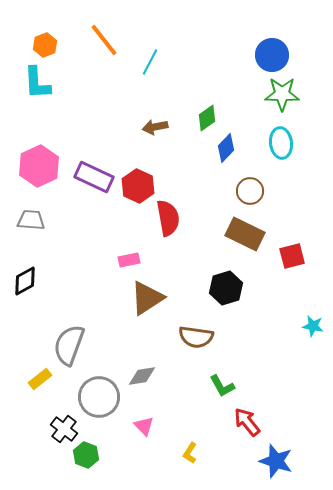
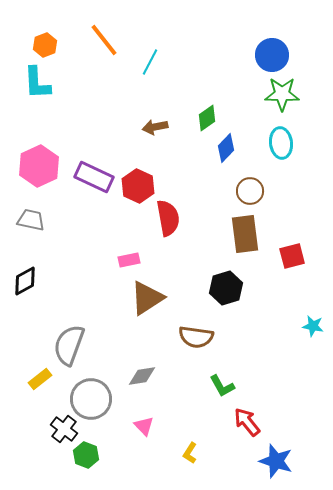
gray trapezoid: rotated 8 degrees clockwise
brown rectangle: rotated 57 degrees clockwise
gray circle: moved 8 px left, 2 px down
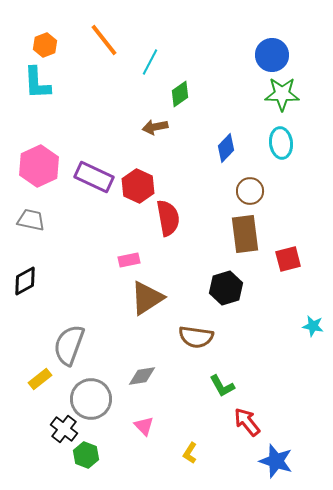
green diamond: moved 27 px left, 24 px up
red square: moved 4 px left, 3 px down
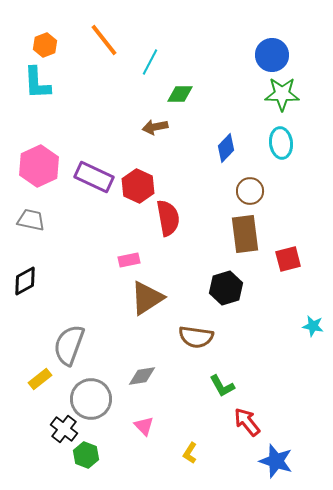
green diamond: rotated 36 degrees clockwise
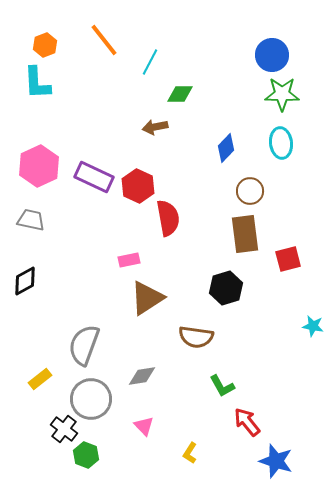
gray semicircle: moved 15 px right
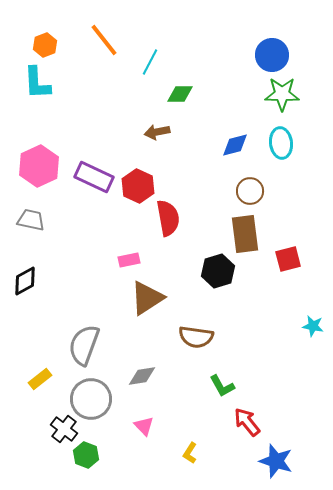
brown arrow: moved 2 px right, 5 px down
blue diamond: moved 9 px right, 3 px up; rotated 32 degrees clockwise
black hexagon: moved 8 px left, 17 px up
